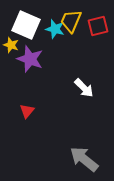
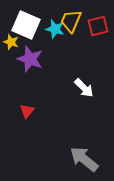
yellow star: moved 3 px up
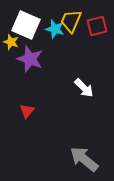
red square: moved 1 px left
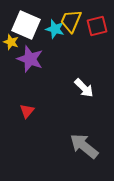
gray arrow: moved 13 px up
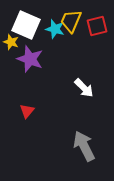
gray arrow: rotated 24 degrees clockwise
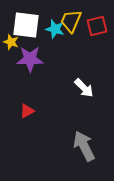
white square: rotated 16 degrees counterclockwise
purple star: rotated 20 degrees counterclockwise
red triangle: rotated 21 degrees clockwise
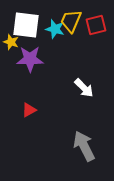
red square: moved 1 px left, 1 px up
red triangle: moved 2 px right, 1 px up
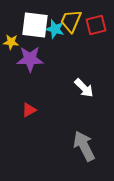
white square: moved 9 px right
yellow star: rotated 14 degrees counterclockwise
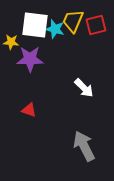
yellow trapezoid: moved 2 px right
red triangle: rotated 49 degrees clockwise
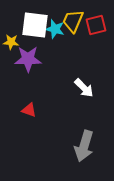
purple star: moved 2 px left
gray arrow: rotated 136 degrees counterclockwise
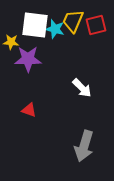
white arrow: moved 2 px left
